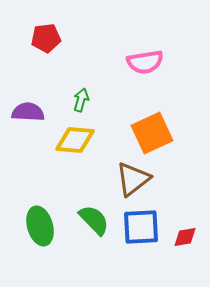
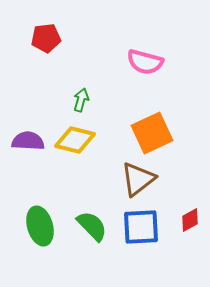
pink semicircle: rotated 24 degrees clockwise
purple semicircle: moved 29 px down
yellow diamond: rotated 9 degrees clockwise
brown triangle: moved 5 px right
green semicircle: moved 2 px left, 6 px down
red diamond: moved 5 px right, 17 px up; rotated 20 degrees counterclockwise
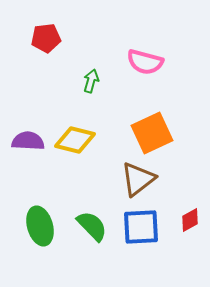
green arrow: moved 10 px right, 19 px up
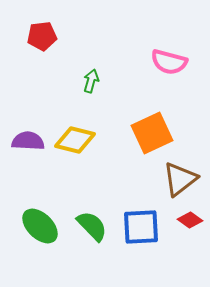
red pentagon: moved 4 px left, 2 px up
pink semicircle: moved 24 px right
brown triangle: moved 42 px right
red diamond: rotated 65 degrees clockwise
green ellipse: rotated 30 degrees counterclockwise
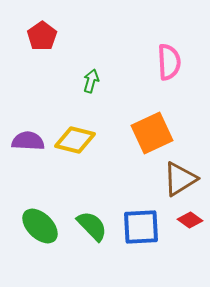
red pentagon: rotated 28 degrees counterclockwise
pink semicircle: rotated 108 degrees counterclockwise
brown triangle: rotated 6 degrees clockwise
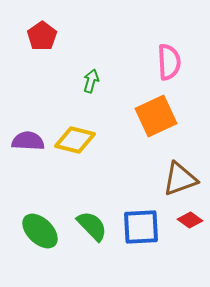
orange square: moved 4 px right, 17 px up
brown triangle: rotated 12 degrees clockwise
green ellipse: moved 5 px down
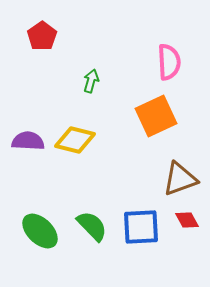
red diamond: moved 3 px left; rotated 25 degrees clockwise
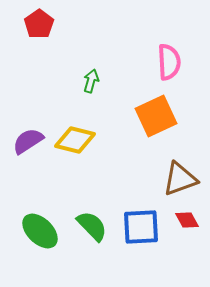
red pentagon: moved 3 px left, 12 px up
purple semicircle: rotated 36 degrees counterclockwise
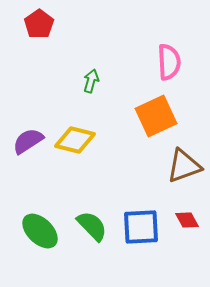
brown triangle: moved 4 px right, 13 px up
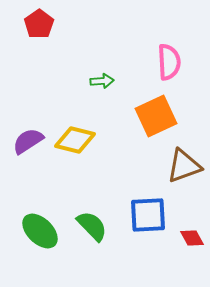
green arrow: moved 11 px right; rotated 70 degrees clockwise
red diamond: moved 5 px right, 18 px down
blue square: moved 7 px right, 12 px up
